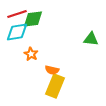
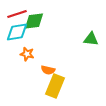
green diamond: moved 1 px right, 2 px down
orange star: moved 4 px left; rotated 16 degrees counterclockwise
orange semicircle: moved 4 px left
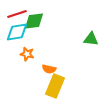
orange semicircle: moved 1 px right, 1 px up
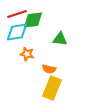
green diamond: moved 1 px left, 1 px up
green triangle: moved 31 px left
yellow rectangle: moved 3 px left, 2 px down
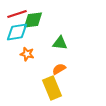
green triangle: moved 4 px down
orange semicircle: moved 10 px right; rotated 136 degrees clockwise
yellow rectangle: rotated 45 degrees counterclockwise
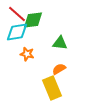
red line: rotated 60 degrees clockwise
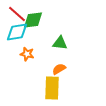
yellow rectangle: rotated 25 degrees clockwise
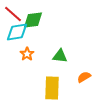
red line: moved 4 px left
green triangle: moved 13 px down
orange star: rotated 24 degrees clockwise
orange semicircle: moved 25 px right, 8 px down
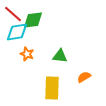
orange star: rotated 16 degrees counterclockwise
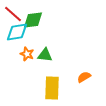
green triangle: moved 15 px left, 1 px up
